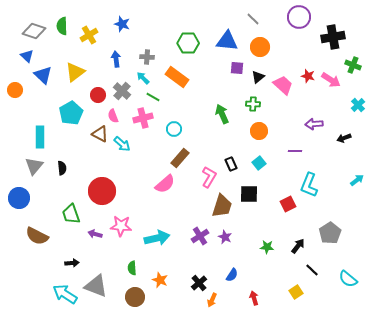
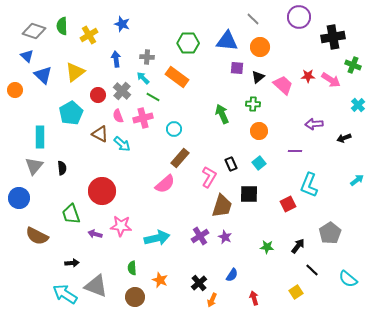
red star at (308, 76): rotated 16 degrees counterclockwise
pink semicircle at (113, 116): moved 5 px right
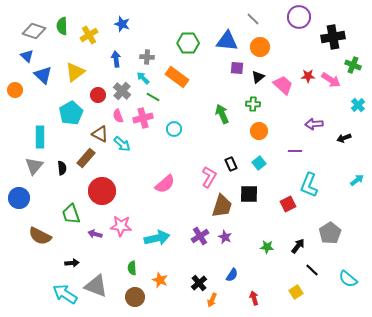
brown rectangle at (180, 158): moved 94 px left
brown semicircle at (37, 236): moved 3 px right
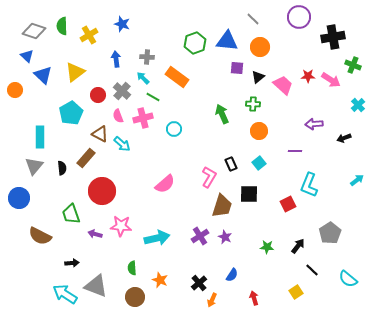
green hexagon at (188, 43): moved 7 px right; rotated 20 degrees counterclockwise
